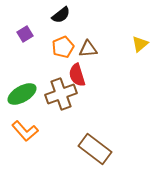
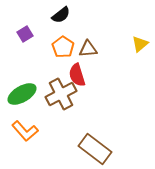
orange pentagon: rotated 15 degrees counterclockwise
brown cross: rotated 8 degrees counterclockwise
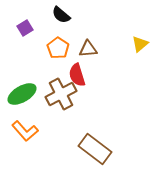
black semicircle: rotated 78 degrees clockwise
purple square: moved 6 px up
orange pentagon: moved 5 px left, 1 px down
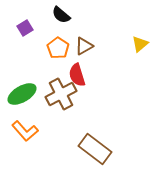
brown triangle: moved 4 px left, 3 px up; rotated 24 degrees counterclockwise
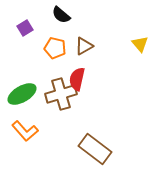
yellow triangle: rotated 30 degrees counterclockwise
orange pentagon: moved 3 px left; rotated 20 degrees counterclockwise
red semicircle: moved 4 px down; rotated 30 degrees clockwise
brown cross: rotated 12 degrees clockwise
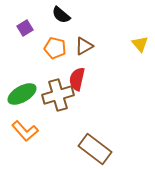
brown cross: moved 3 px left, 1 px down
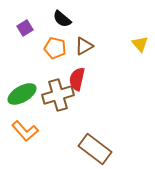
black semicircle: moved 1 px right, 4 px down
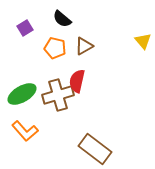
yellow triangle: moved 3 px right, 3 px up
red semicircle: moved 2 px down
